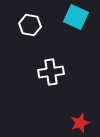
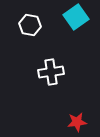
cyan square: rotated 30 degrees clockwise
red star: moved 3 px left, 1 px up; rotated 12 degrees clockwise
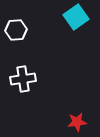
white hexagon: moved 14 px left, 5 px down; rotated 15 degrees counterclockwise
white cross: moved 28 px left, 7 px down
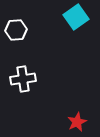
red star: rotated 18 degrees counterclockwise
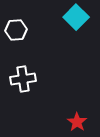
cyan square: rotated 10 degrees counterclockwise
red star: rotated 12 degrees counterclockwise
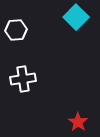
red star: moved 1 px right
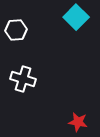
white cross: rotated 25 degrees clockwise
red star: rotated 24 degrees counterclockwise
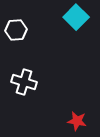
white cross: moved 1 px right, 3 px down
red star: moved 1 px left, 1 px up
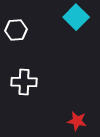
white cross: rotated 15 degrees counterclockwise
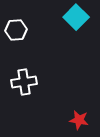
white cross: rotated 10 degrees counterclockwise
red star: moved 2 px right, 1 px up
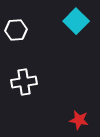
cyan square: moved 4 px down
